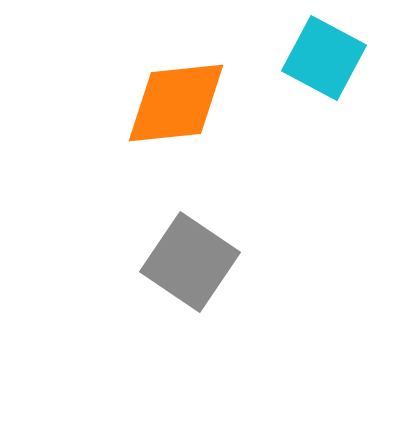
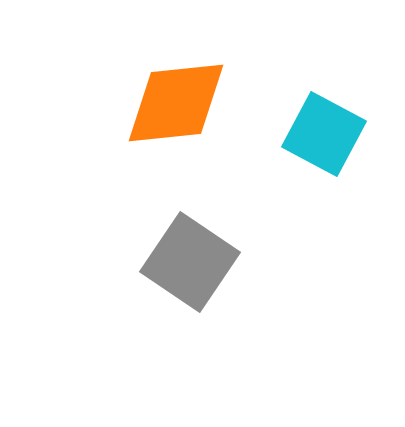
cyan square: moved 76 px down
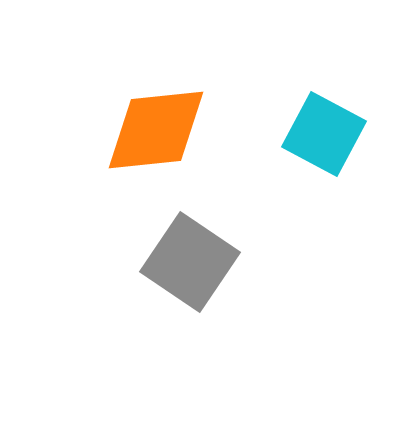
orange diamond: moved 20 px left, 27 px down
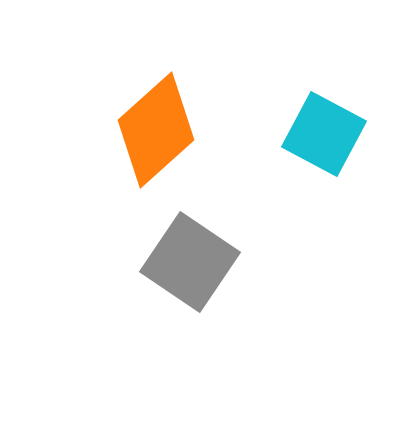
orange diamond: rotated 36 degrees counterclockwise
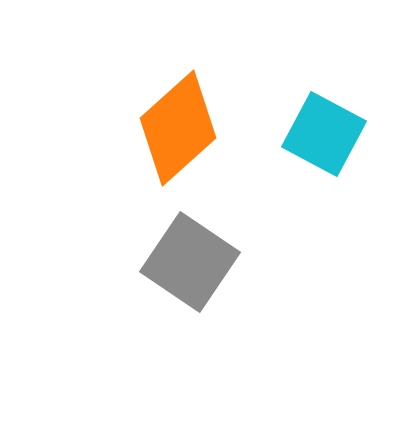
orange diamond: moved 22 px right, 2 px up
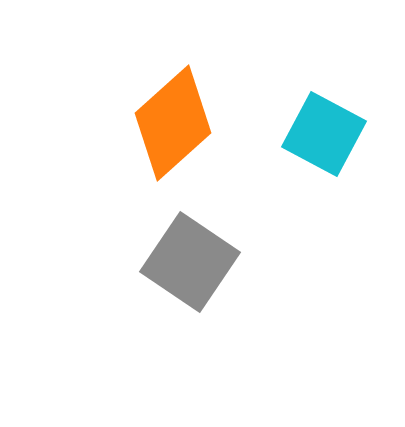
orange diamond: moved 5 px left, 5 px up
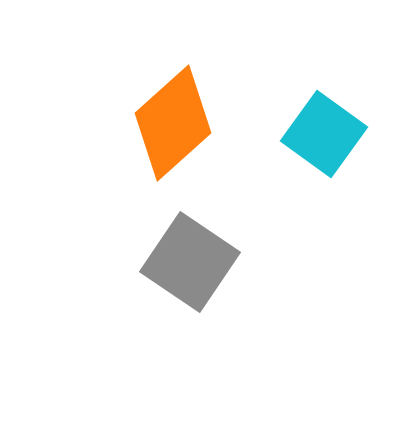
cyan square: rotated 8 degrees clockwise
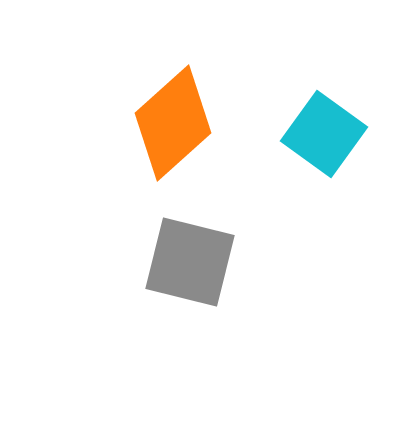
gray square: rotated 20 degrees counterclockwise
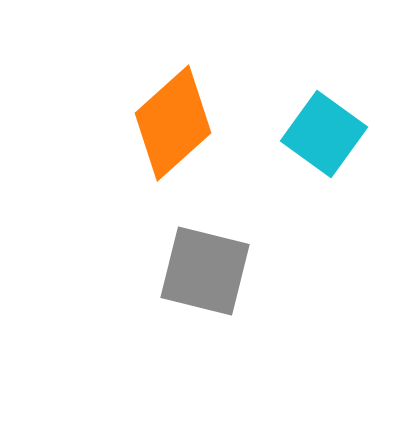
gray square: moved 15 px right, 9 px down
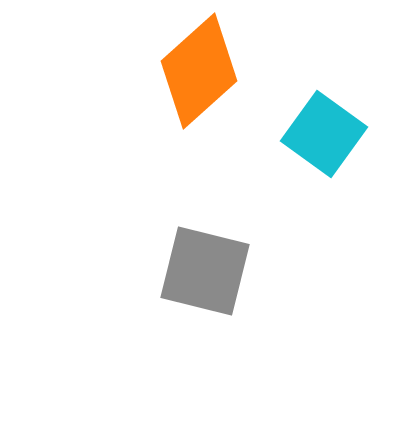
orange diamond: moved 26 px right, 52 px up
